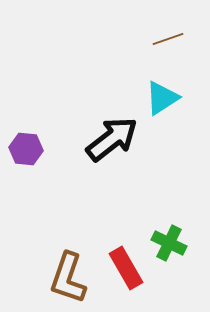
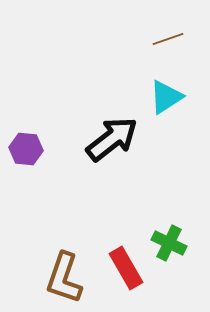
cyan triangle: moved 4 px right, 1 px up
brown L-shape: moved 4 px left
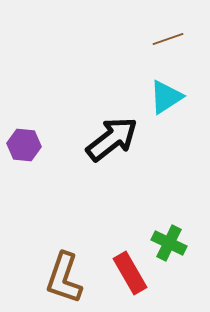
purple hexagon: moved 2 px left, 4 px up
red rectangle: moved 4 px right, 5 px down
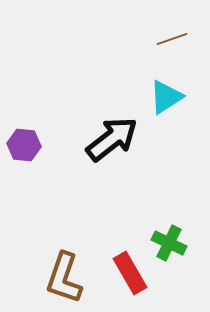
brown line: moved 4 px right
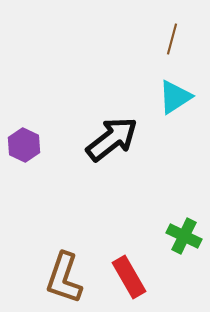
brown line: rotated 56 degrees counterclockwise
cyan triangle: moved 9 px right
purple hexagon: rotated 20 degrees clockwise
green cross: moved 15 px right, 7 px up
red rectangle: moved 1 px left, 4 px down
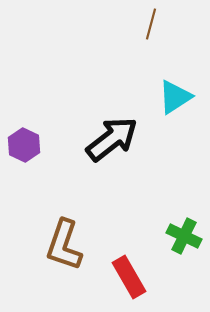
brown line: moved 21 px left, 15 px up
brown L-shape: moved 33 px up
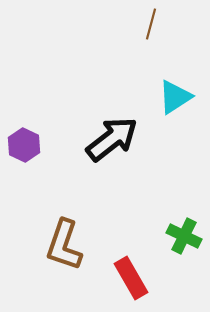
red rectangle: moved 2 px right, 1 px down
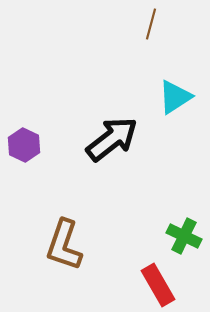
red rectangle: moved 27 px right, 7 px down
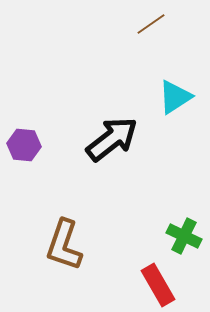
brown line: rotated 40 degrees clockwise
purple hexagon: rotated 20 degrees counterclockwise
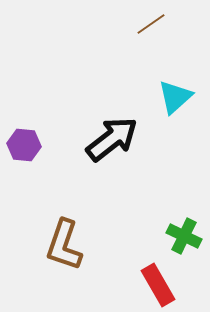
cyan triangle: rotated 9 degrees counterclockwise
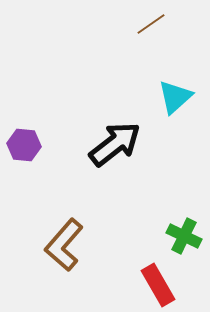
black arrow: moved 3 px right, 5 px down
brown L-shape: rotated 22 degrees clockwise
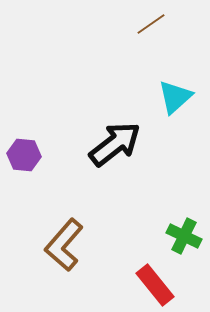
purple hexagon: moved 10 px down
red rectangle: moved 3 px left; rotated 9 degrees counterclockwise
